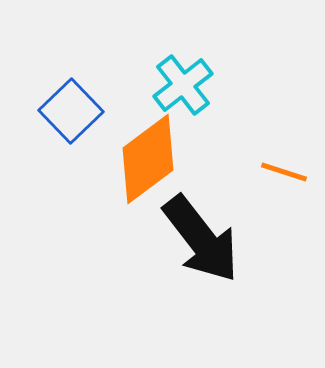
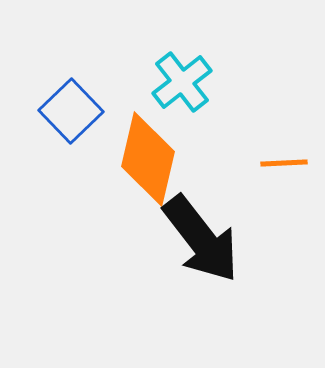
cyan cross: moved 1 px left, 3 px up
orange diamond: rotated 40 degrees counterclockwise
orange line: moved 9 px up; rotated 21 degrees counterclockwise
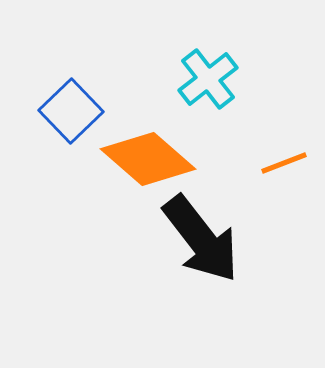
cyan cross: moved 26 px right, 3 px up
orange diamond: rotated 62 degrees counterclockwise
orange line: rotated 18 degrees counterclockwise
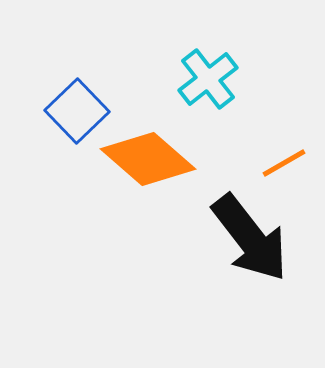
blue square: moved 6 px right
orange line: rotated 9 degrees counterclockwise
black arrow: moved 49 px right, 1 px up
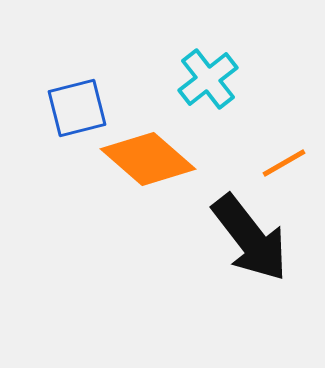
blue square: moved 3 px up; rotated 30 degrees clockwise
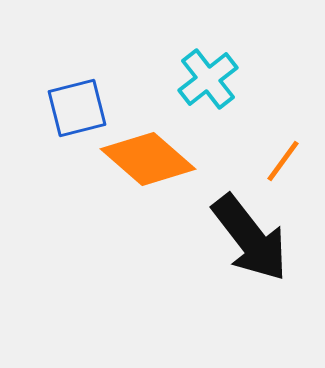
orange line: moved 1 px left, 2 px up; rotated 24 degrees counterclockwise
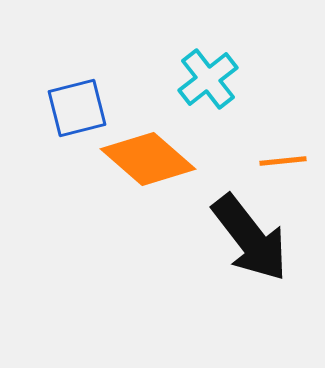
orange line: rotated 48 degrees clockwise
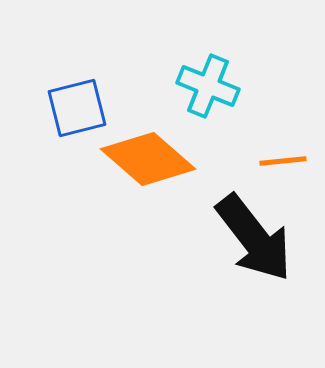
cyan cross: moved 7 px down; rotated 30 degrees counterclockwise
black arrow: moved 4 px right
